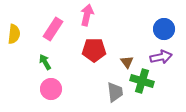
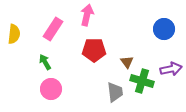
purple arrow: moved 10 px right, 12 px down
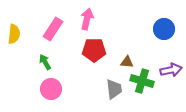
pink arrow: moved 4 px down
brown triangle: rotated 48 degrees counterclockwise
purple arrow: moved 1 px down
gray trapezoid: moved 1 px left, 3 px up
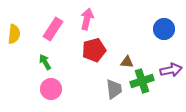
red pentagon: rotated 15 degrees counterclockwise
green cross: rotated 35 degrees counterclockwise
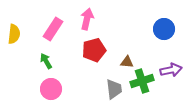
green arrow: moved 1 px right, 1 px up
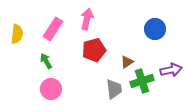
blue circle: moved 9 px left
yellow semicircle: moved 3 px right
brown triangle: rotated 40 degrees counterclockwise
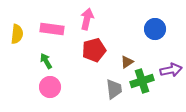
pink rectangle: moved 1 px left; rotated 65 degrees clockwise
pink circle: moved 1 px left, 2 px up
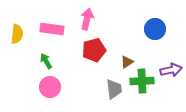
green cross: rotated 15 degrees clockwise
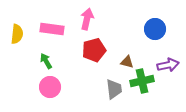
brown triangle: rotated 48 degrees clockwise
purple arrow: moved 3 px left, 5 px up
green cross: rotated 10 degrees counterclockwise
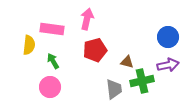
blue circle: moved 13 px right, 8 px down
yellow semicircle: moved 12 px right, 11 px down
red pentagon: moved 1 px right
green arrow: moved 7 px right
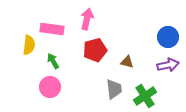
green cross: moved 3 px right, 15 px down; rotated 20 degrees counterclockwise
